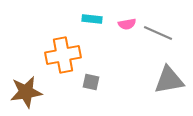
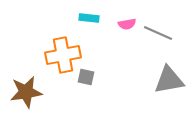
cyan rectangle: moved 3 px left, 1 px up
gray square: moved 5 px left, 5 px up
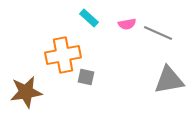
cyan rectangle: rotated 36 degrees clockwise
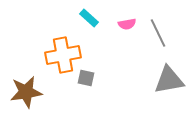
gray line: rotated 40 degrees clockwise
gray square: moved 1 px down
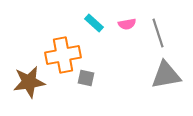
cyan rectangle: moved 5 px right, 5 px down
gray line: rotated 8 degrees clockwise
gray triangle: moved 3 px left, 5 px up
brown star: moved 3 px right, 10 px up
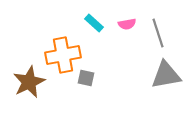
brown star: rotated 16 degrees counterclockwise
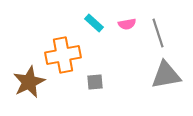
gray square: moved 9 px right, 4 px down; rotated 18 degrees counterclockwise
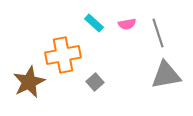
gray square: rotated 36 degrees counterclockwise
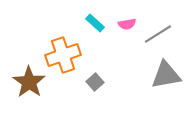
cyan rectangle: moved 1 px right
gray line: moved 1 px down; rotated 76 degrees clockwise
orange cross: rotated 8 degrees counterclockwise
brown star: rotated 12 degrees counterclockwise
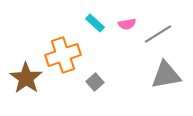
brown star: moved 3 px left, 4 px up
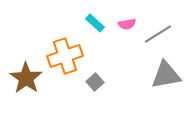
orange cross: moved 2 px right, 1 px down
